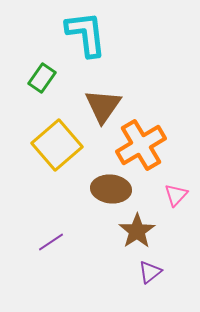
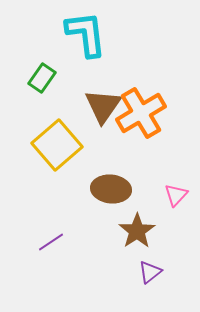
orange cross: moved 32 px up
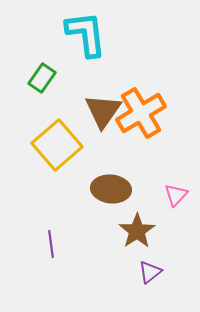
brown triangle: moved 5 px down
purple line: moved 2 px down; rotated 64 degrees counterclockwise
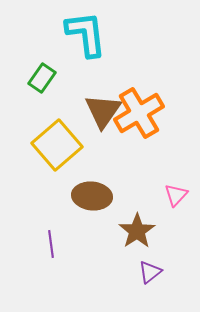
orange cross: moved 2 px left
brown ellipse: moved 19 px left, 7 px down
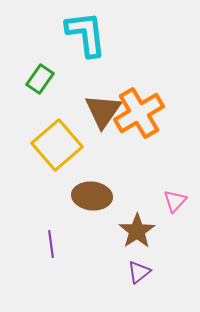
green rectangle: moved 2 px left, 1 px down
pink triangle: moved 1 px left, 6 px down
purple triangle: moved 11 px left
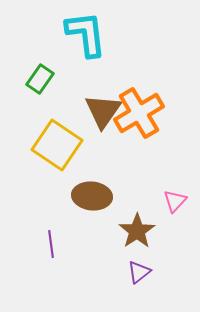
yellow square: rotated 15 degrees counterclockwise
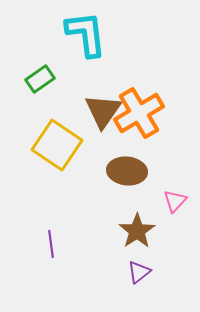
green rectangle: rotated 20 degrees clockwise
brown ellipse: moved 35 px right, 25 px up
